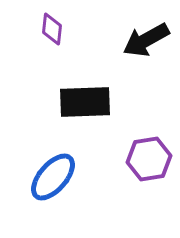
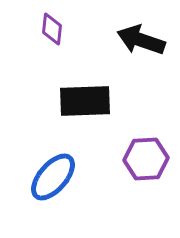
black arrow: moved 5 px left; rotated 48 degrees clockwise
black rectangle: moved 1 px up
purple hexagon: moved 3 px left; rotated 6 degrees clockwise
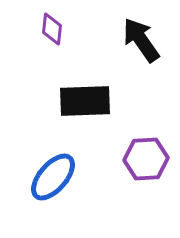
black arrow: rotated 36 degrees clockwise
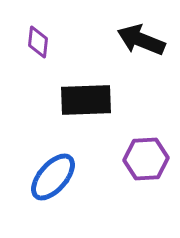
purple diamond: moved 14 px left, 13 px down
black arrow: rotated 33 degrees counterclockwise
black rectangle: moved 1 px right, 1 px up
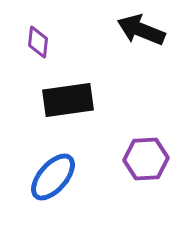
black arrow: moved 10 px up
black rectangle: moved 18 px left; rotated 6 degrees counterclockwise
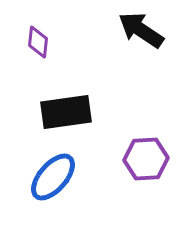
black arrow: rotated 12 degrees clockwise
black rectangle: moved 2 px left, 12 px down
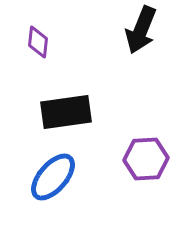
black arrow: rotated 102 degrees counterclockwise
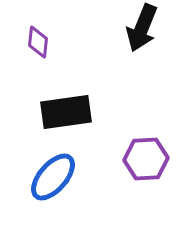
black arrow: moved 1 px right, 2 px up
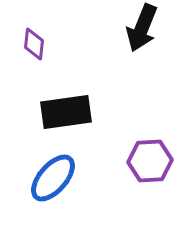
purple diamond: moved 4 px left, 2 px down
purple hexagon: moved 4 px right, 2 px down
blue ellipse: moved 1 px down
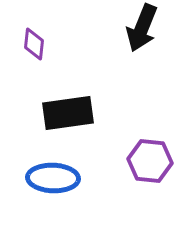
black rectangle: moved 2 px right, 1 px down
purple hexagon: rotated 9 degrees clockwise
blue ellipse: rotated 51 degrees clockwise
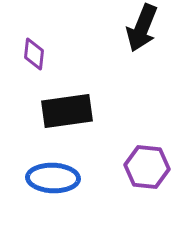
purple diamond: moved 10 px down
black rectangle: moved 1 px left, 2 px up
purple hexagon: moved 3 px left, 6 px down
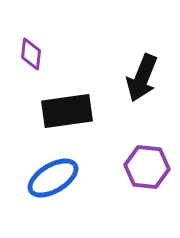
black arrow: moved 50 px down
purple diamond: moved 3 px left
blue ellipse: rotated 33 degrees counterclockwise
